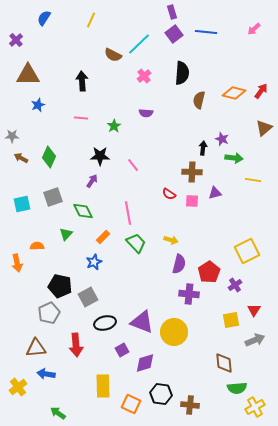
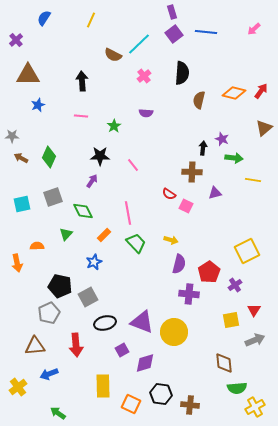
pink line at (81, 118): moved 2 px up
pink square at (192, 201): moved 6 px left, 5 px down; rotated 24 degrees clockwise
orange rectangle at (103, 237): moved 1 px right, 2 px up
brown triangle at (36, 348): moved 1 px left, 2 px up
blue arrow at (46, 374): moved 3 px right; rotated 30 degrees counterclockwise
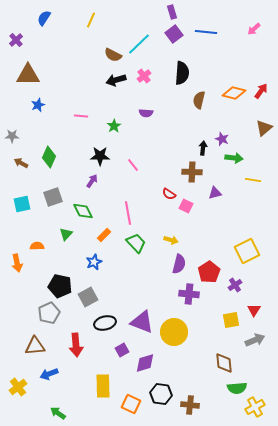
black arrow at (82, 81): moved 34 px right, 1 px up; rotated 102 degrees counterclockwise
brown arrow at (21, 158): moved 5 px down
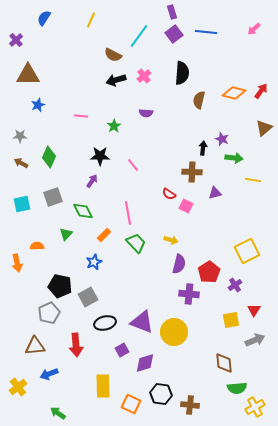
cyan line at (139, 44): moved 8 px up; rotated 10 degrees counterclockwise
gray star at (12, 136): moved 8 px right
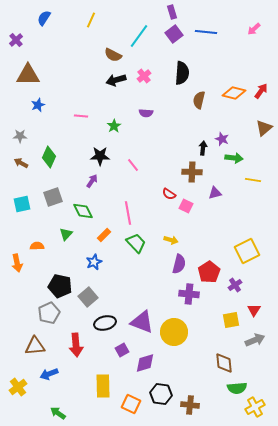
gray square at (88, 297): rotated 12 degrees counterclockwise
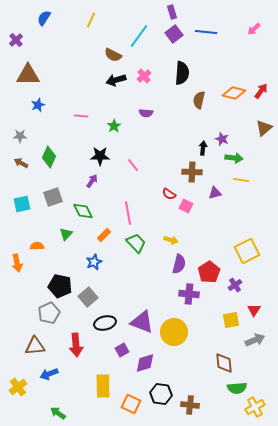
yellow line at (253, 180): moved 12 px left
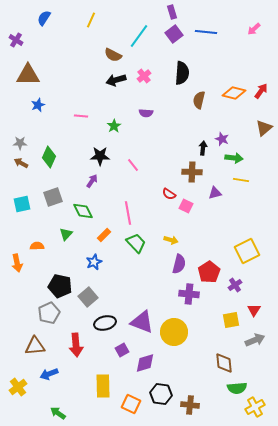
purple cross at (16, 40): rotated 16 degrees counterclockwise
gray star at (20, 136): moved 7 px down
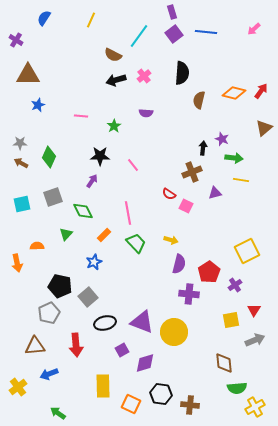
brown cross at (192, 172): rotated 24 degrees counterclockwise
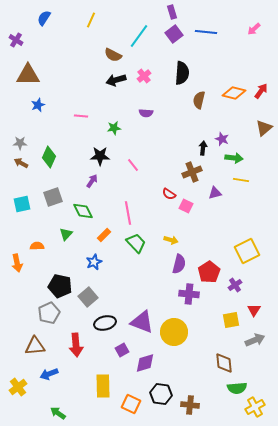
green star at (114, 126): moved 2 px down; rotated 24 degrees clockwise
